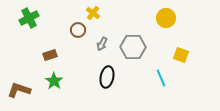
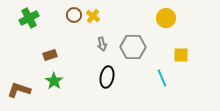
yellow cross: moved 3 px down
brown circle: moved 4 px left, 15 px up
gray arrow: rotated 40 degrees counterclockwise
yellow square: rotated 21 degrees counterclockwise
cyan line: moved 1 px right
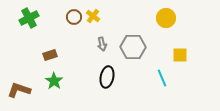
brown circle: moved 2 px down
yellow square: moved 1 px left
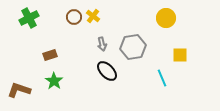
gray hexagon: rotated 10 degrees counterclockwise
black ellipse: moved 6 px up; rotated 55 degrees counterclockwise
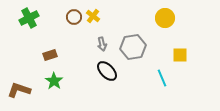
yellow circle: moved 1 px left
